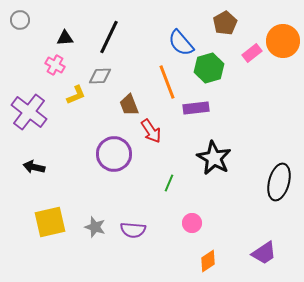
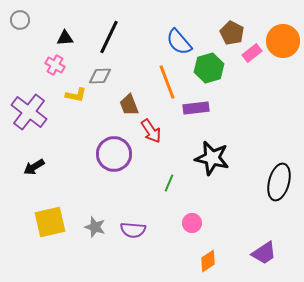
brown pentagon: moved 7 px right, 10 px down; rotated 15 degrees counterclockwise
blue semicircle: moved 2 px left, 1 px up
yellow L-shape: rotated 35 degrees clockwise
black star: moved 2 px left; rotated 16 degrees counterclockwise
black arrow: rotated 45 degrees counterclockwise
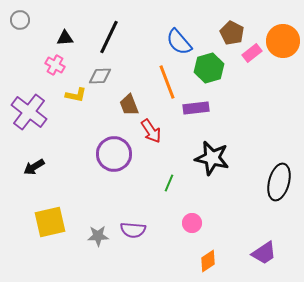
gray star: moved 3 px right, 9 px down; rotated 20 degrees counterclockwise
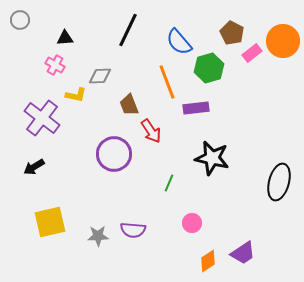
black line: moved 19 px right, 7 px up
purple cross: moved 13 px right, 6 px down
purple trapezoid: moved 21 px left
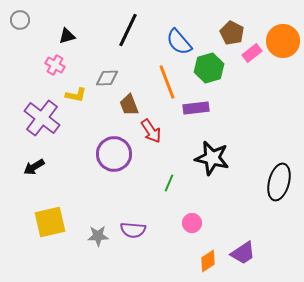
black triangle: moved 2 px right, 2 px up; rotated 12 degrees counterclockwise
gray diamond: moved 7 px right, 2 px down
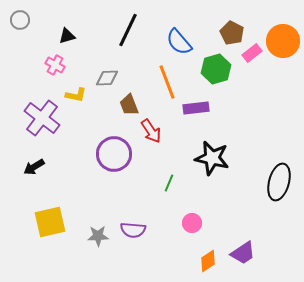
green hexagon: moved 7 px right, 1 px down
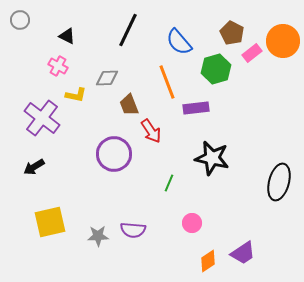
black triangle: rotated 42 degrees clockwise
pink cross: moved 3 px right, 1 px down
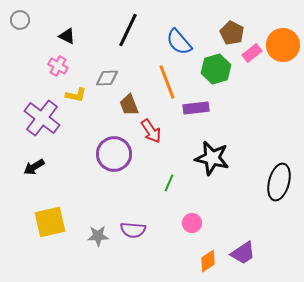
orange circle: moved 4 px down
